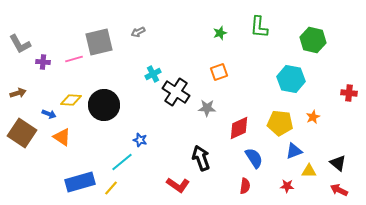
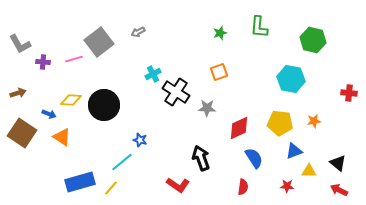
gray square: rotated 24 degrees counterclockwise
orange star: moved 1 px right, 4 px down; rotated 16 degrees clockwise
red semicircle: moved 2 px left, 1 px down
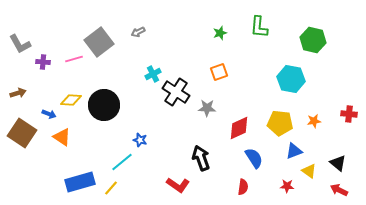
red cross: moved 21 px down
yellow triangle: rotated 35 degrees clockwise
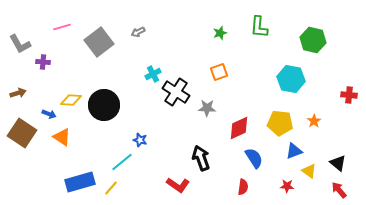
pink line: moved 12 px left, 32 px up
red cross: moved 19 px up
orange star: rotated 24 degrees counterclockwise
red arrow: rotated 24 degrees clockwise
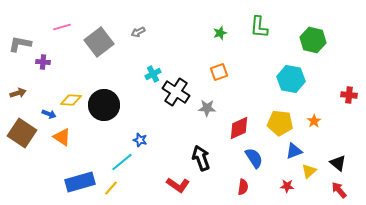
gray L-shape: rotated 130 degrees clockwise
yellow triangle: rotated 42 degrees clockwise
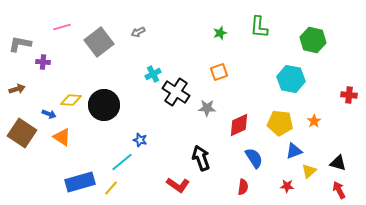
brown arrow: moved 1 px left, 4 px up
red diamond: moved 3 px up
black triangle: rotated 24 degrees counterclockwise
red arrow: rotated 12 degrees clockwise
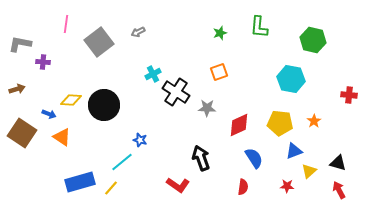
pink line: moved 4 px right, 3 px up; rotated 66 degrees counterclockwise
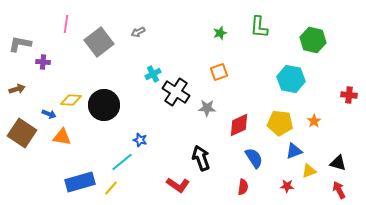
orange triangle: rotated 24 degrees counterclockwise
yellow triangle: rotated 21 degrees clockwise
